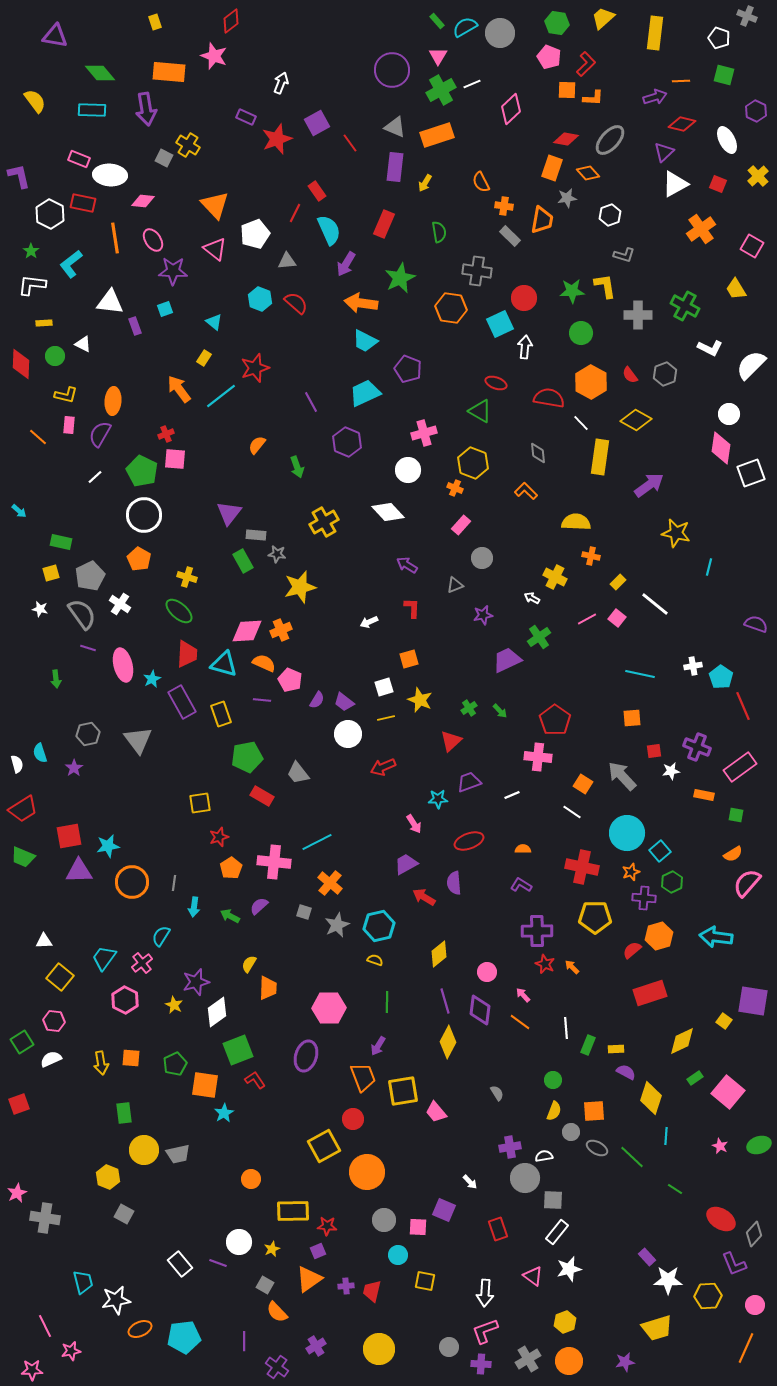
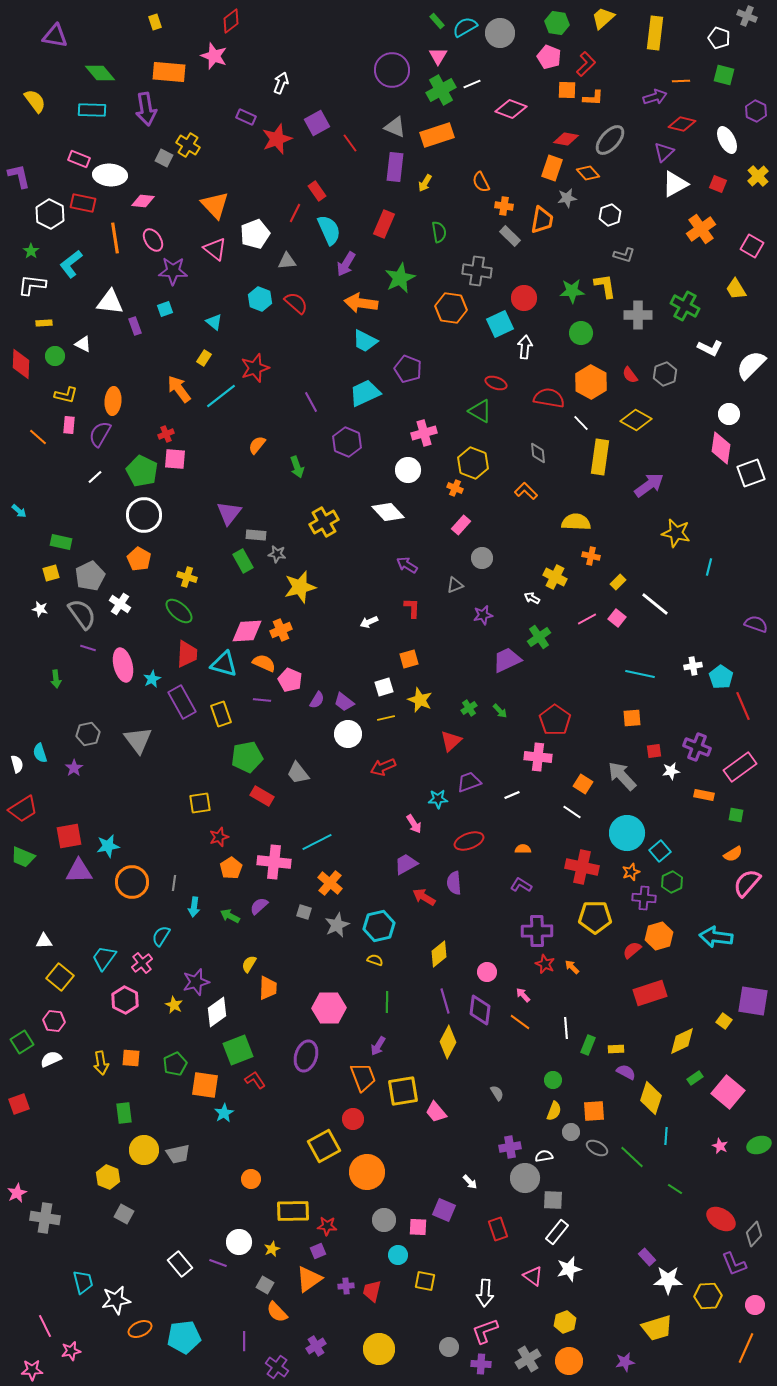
pink diamond at (511, 109): rotated 64 degrees clockwise
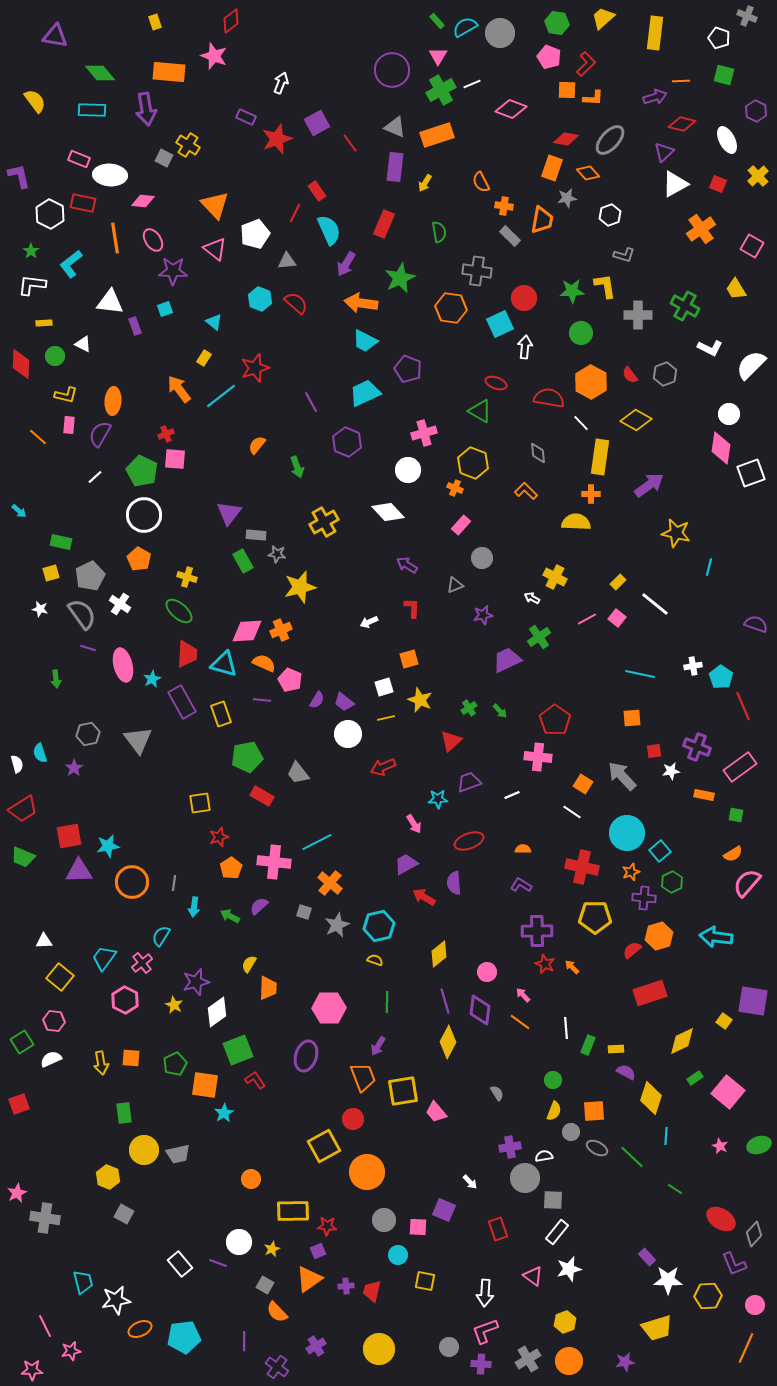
orange cross at (591, 556): moved 62 px up; rotated 12 degrees counterclockwise
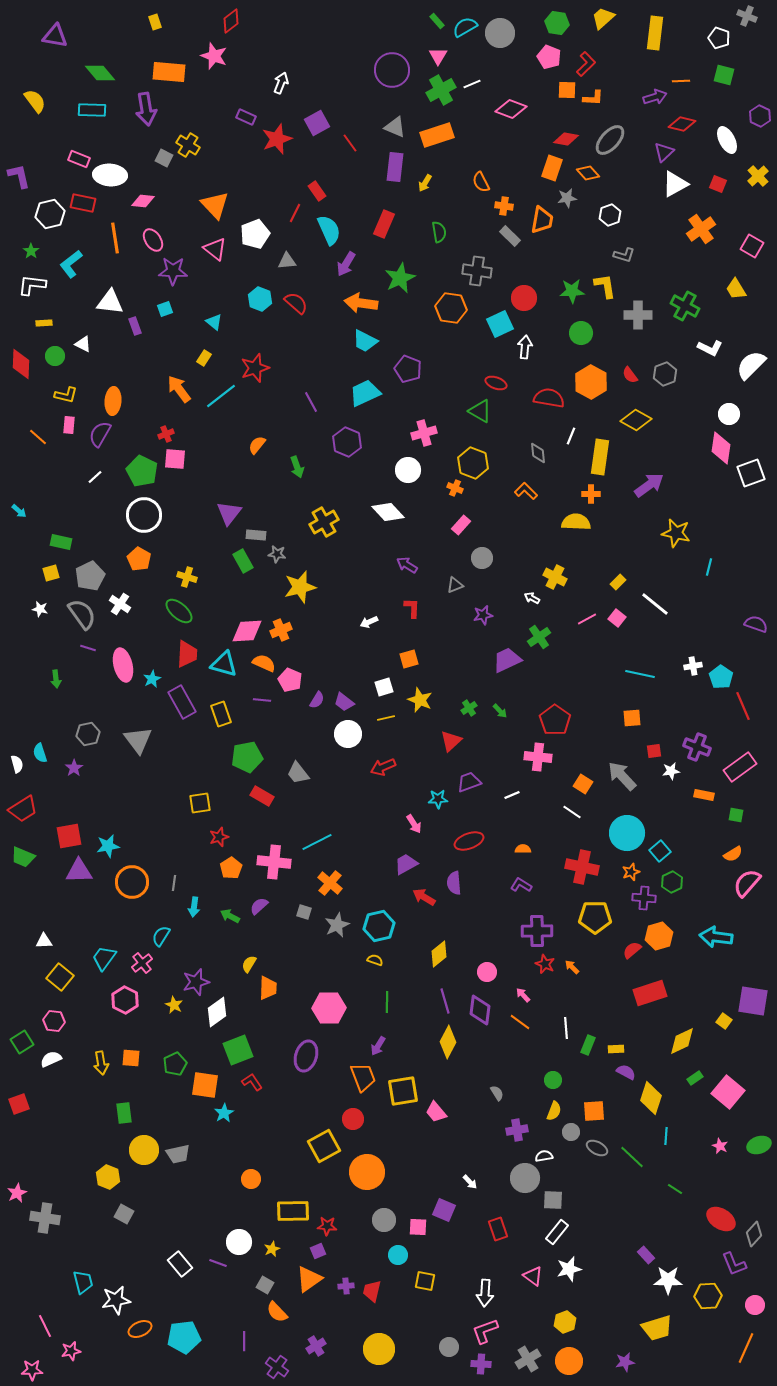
purple hexagon at (756, 111): moved 4 px right, 5 px down
white hexagon at (50, 214): rotated 20 degrees clockwise
white line at (581, 423): moved 10 px left, 13 px down; rotated 66 degrees clockwise
red L-shape at (255, 1080): moved 3 px left, 2 px down
purple cross at (510, 1147): moved 7 px right, 17 px up
purple rectangle at (647, 1257): moved 1 px left, 2 px up
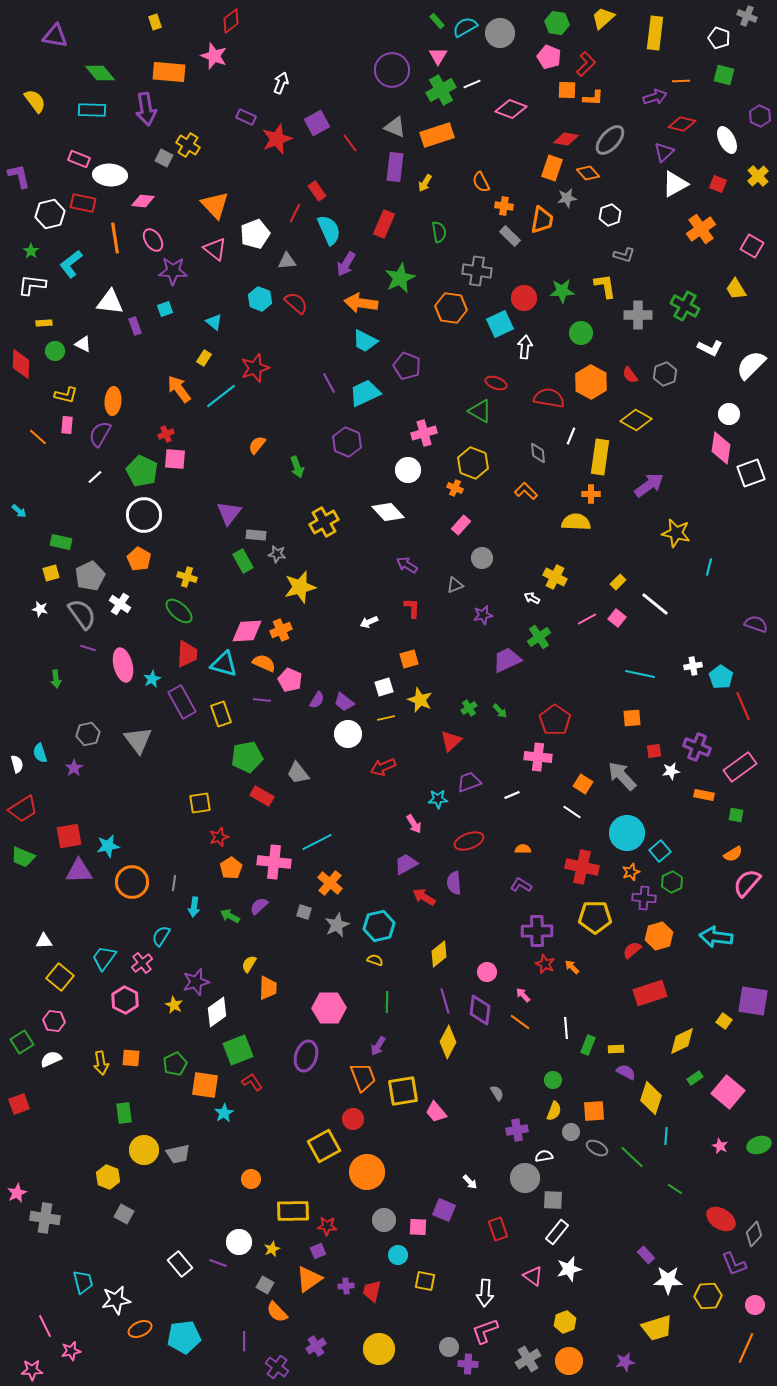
green star at (572, 291): moved 10 px left
green circle at (55, 356): moved 5 px up
purple pentagon at (408, 369): moved 1 px left, 3 px up
purple line at (311, 402): moved 18 px right, 19 px up
pink rectangle at (69, 425): moved 2 px left
purple cross at (481, 1364): moved 13 px left
